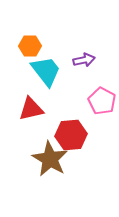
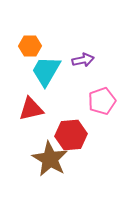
purple arrow: moved 1 px left
cyan trapezoid: rotated 112 degrees counterclockwise
pink pentagon: rotated 24 degrees clockwise
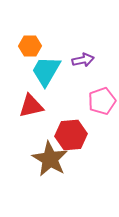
red triangle: moved 3 px up
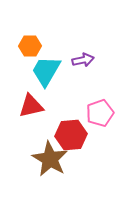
pink pentagon: moved 2 px left, 12 px down
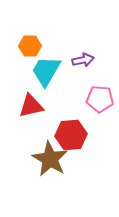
pink pentagon: moved 14 px up; rotated 24 degrees clockwise
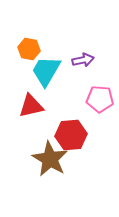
orange hexagon: moved 1 px left, 3 px down; rotated 10 degrees clockwise
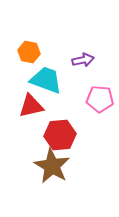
orange hexagon: moved 3 px down
cyan trapezoid: moved 9 px down; rotated 80 degrees clockwise
red hexagon: moved 11 px left
brown star: moved 2 px right, 7 px down
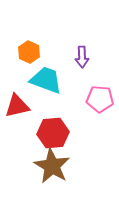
orange hexagon: rotated 15 degrees clockwise
purple arrow: moved 1 px left, 3 px up; rotated 100 degrees clockwise
red triangle: moved 14 px left
red hexagon: moved 7 px left, 2 px up
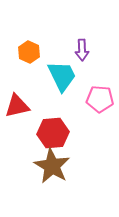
purple arrow: moved 7 px up
cyan trapezoid: moved 16 px right, 4 px up; rotated 44 degrees clockwise
